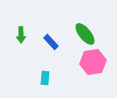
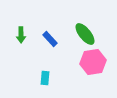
blue rectangle: moved 1 px left, 3 px up
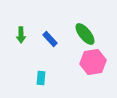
cyan rectangle: moved 4 px left
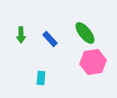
green ellipse: moved 1 px up
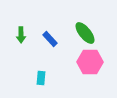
pink hexagon: moved 3 px left; rotated 10 degrees clockwise
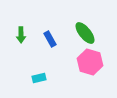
blue rectangle: rotated 14 degrees clockwise
pink hexagon: rotated 15 degrees clockwise
cyan rectangle: moved 2 px left; rotated 72 degrees clockwise
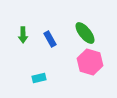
green arrow: moved 2 px right
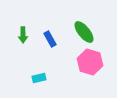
green ellipse: moved 1 px left, 1 px up
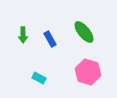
pink hexagon: moved 2 px left, 10 px down
cyan rectangle: rotated 40 degrees clockwise
